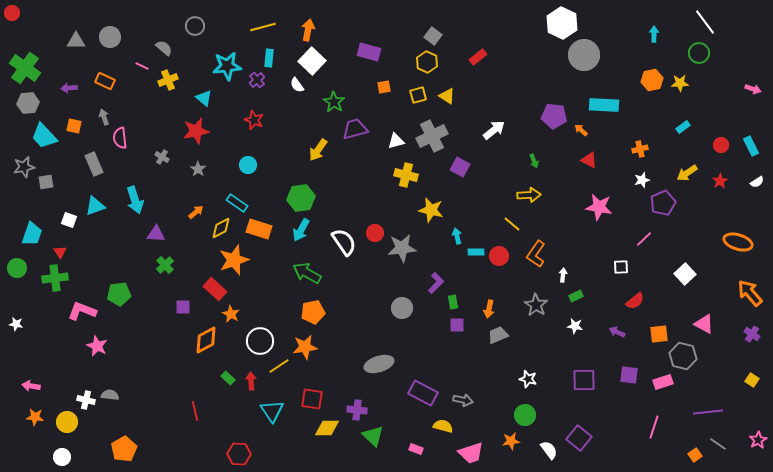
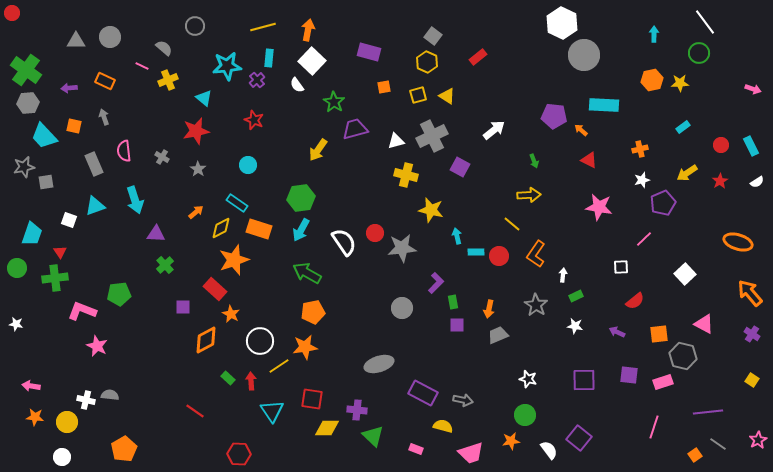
green cross at (25, 68): moved 1 px right, 2 px down
pink semicircle at (120, 138): moved 4 px right, 13 px down
red line at (195, 411): rotated 42 degrees counterclockwise
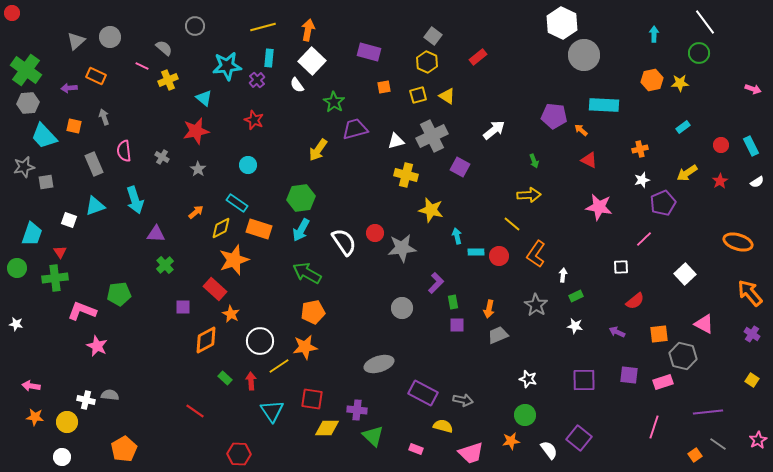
gray triangle at (76, 41): rotated 42 degrees counterclockwise
orange rectangle at (105, 81): moved 9 px left, 5 px up
green rectangle at (228, 378): moved 3 px left
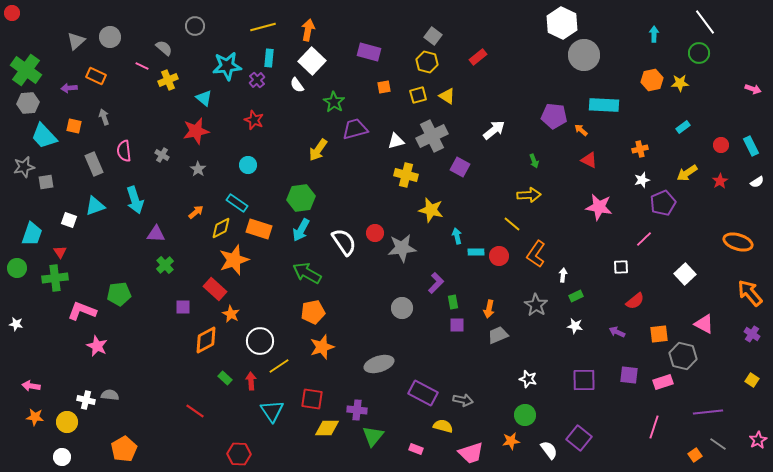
yellow hexagon at (427, 62): rotated 10 degrees counterclockwise
gray cross at (162, 157): moved 2 px up
orange star at (305, 347): moved 17 px right; rotated 10 degrees counterclockwise
green triangle at (373, 436): rotated 25 degrees clockwise
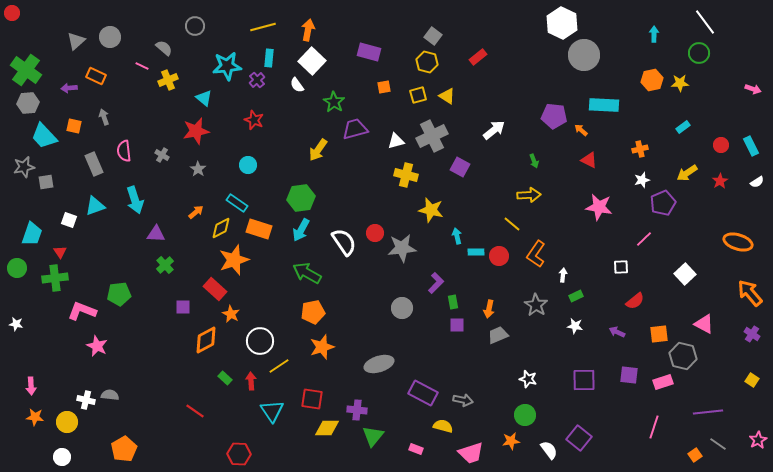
pink arrow at (31, 386): rotated 102 degrees counterclockwise
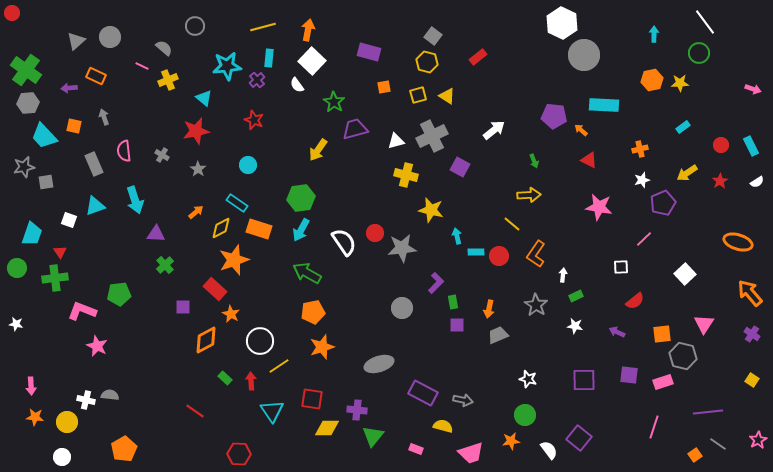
pink triangle at (704, 324): rotated 35 degrees clockwise
orange square at (659, 334): moved 3 px right
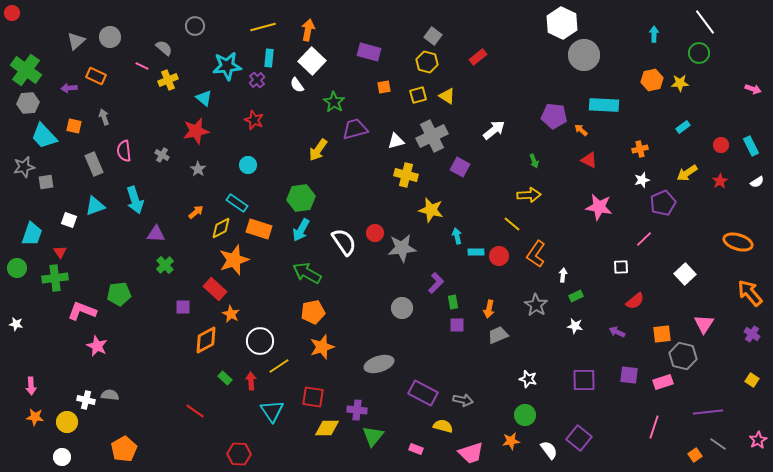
red square at (312, 399): moved 1 px right, 2 px up
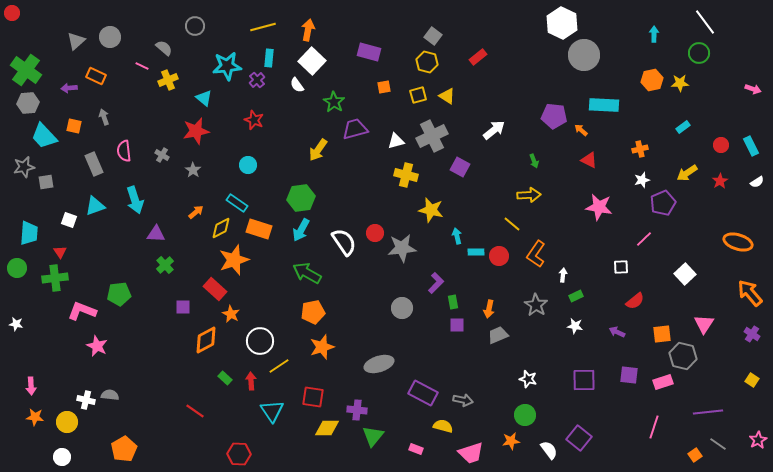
gray star at (198, 169): moved 5 px left, 1 px down
cyan trapezoid at (32, 234): moved 3 px left, 1 px up; rotated 15 degrees counterclockwise
